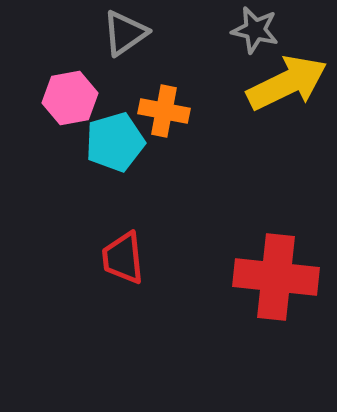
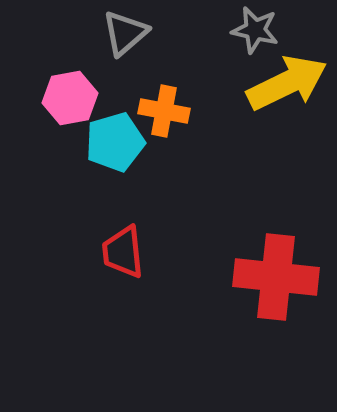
gray triangle: rotated 6 degrees counterclockwise
red trapezoid: moved 6 px up
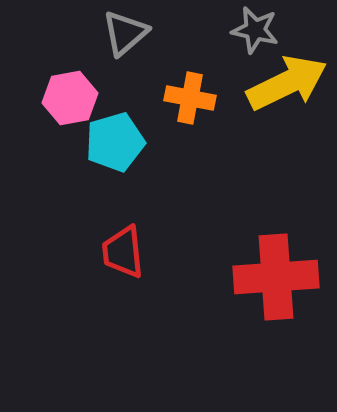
orange cross: moved 26 px right, 13 px up
red cross: rotated 10 degrees counterclockwise
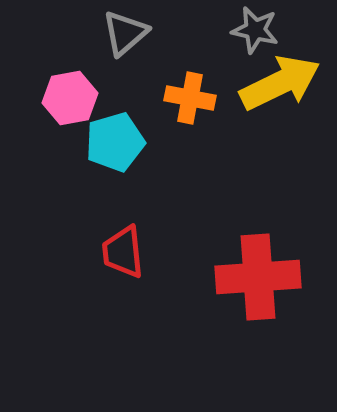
yellow arrow: moved 7 px left
red cross: moved 18 px left
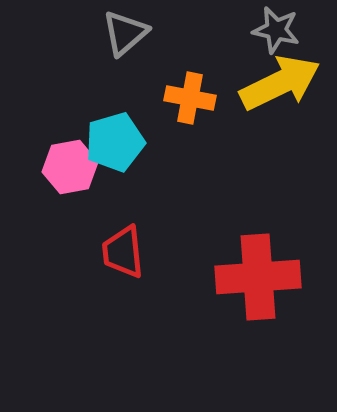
gray star: moved 21 px right
pink hexagon: moved 69 px down
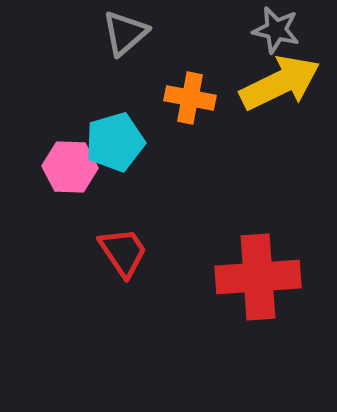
pink hexagon: rotated 12 degrees clockwise
red trapezoid: rotated 152 degrees clockwise
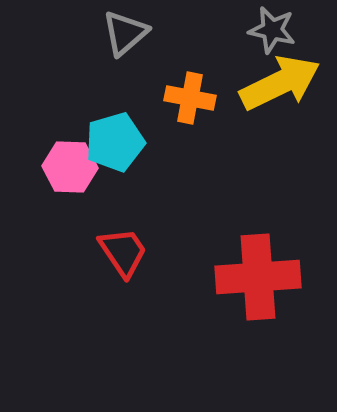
gray star: moved 4 px left
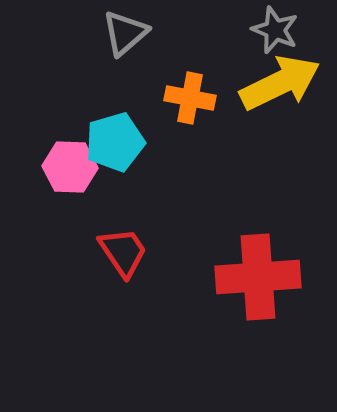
gray star: moved 3 px right; rotated 9 degrees clockwise
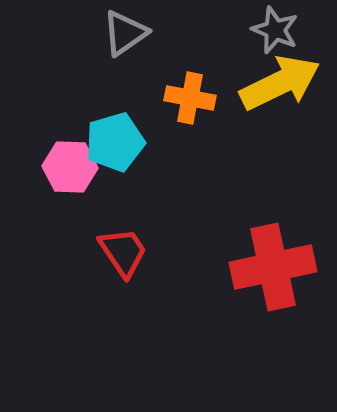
gray triangle: rotated 6 degrees clockwise
red cross: moved 15 px right, 10 px up; rotated 8 degrees counterclockwise
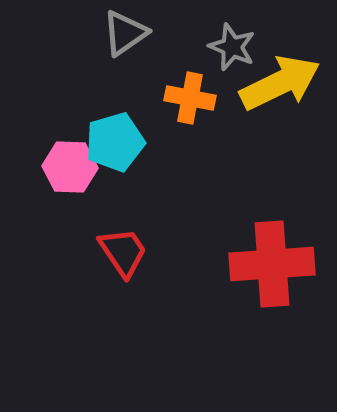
gray star: moved 43 px left, 17 px down
red cross: moved 1 px left, 3 px up; rotated 8 degrees clockwise
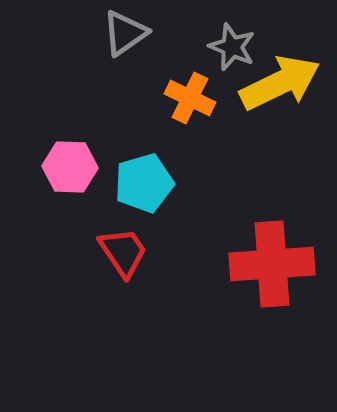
orange cross: rotated 15 degrees clockwise
cyan pentagon: moved 29 px right, 41 px down
